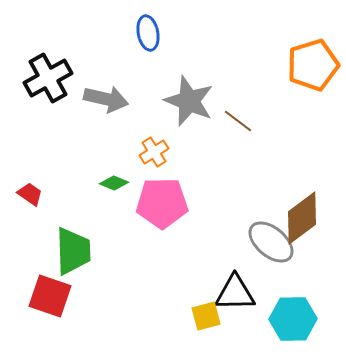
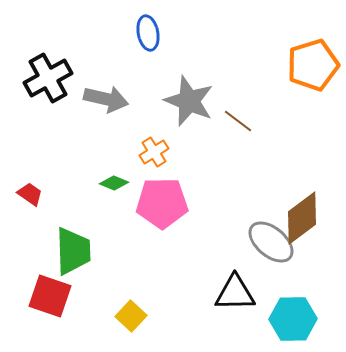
yellow square: moved 75 px left; rotated 32 degrees counterclockwise
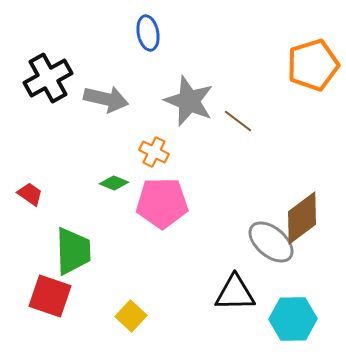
orange cross: rotated 32 degrees counterclockwise
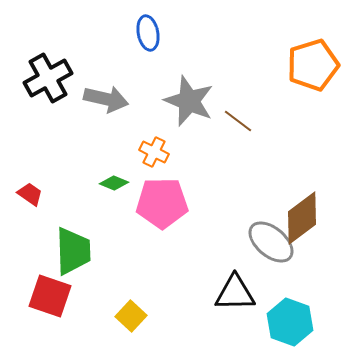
cyan hexagon: moved 3 px left, 3 px down; rotated 21 degrees clockwise
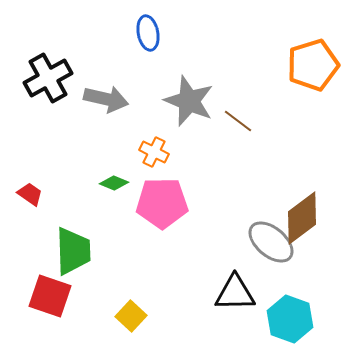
cyan hexagon: moved 3 px up
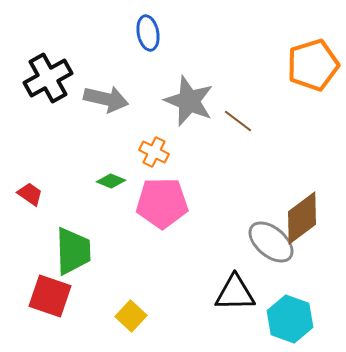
green diamond: moved 3 px left, 2 px up
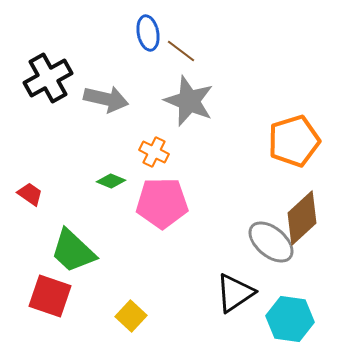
orange pentagon: moved 19 px left, 76 px down
brown line: moved 57 px left, 70 px up
brown diamond: rotated 6 degrees counterclockwise
green trapezoid: rotated 135 degrees clockwise
black triangle: rotated 33 degrees counterclockwise
cyan hexagon: rotated 12 degrees counterclockwise
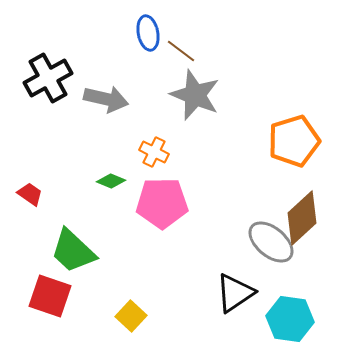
gray star: moved 6 px right, 6 px up
